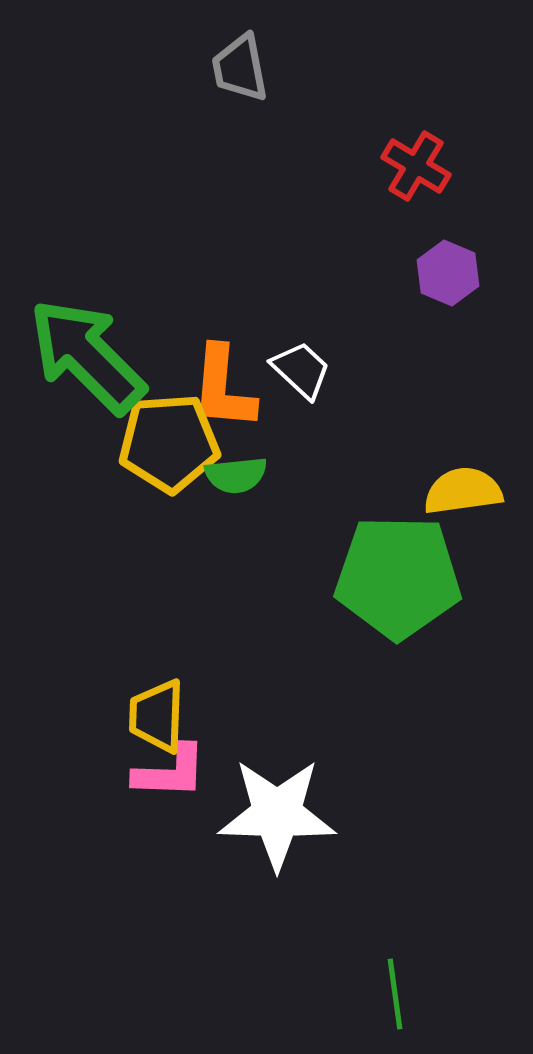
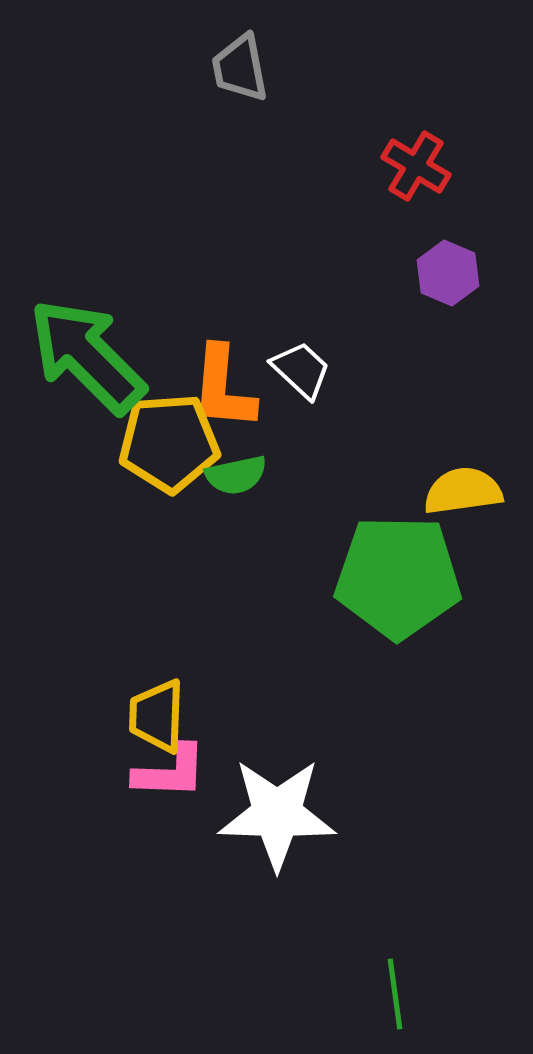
green semicircle: rotated 6 degrees counterclockwise
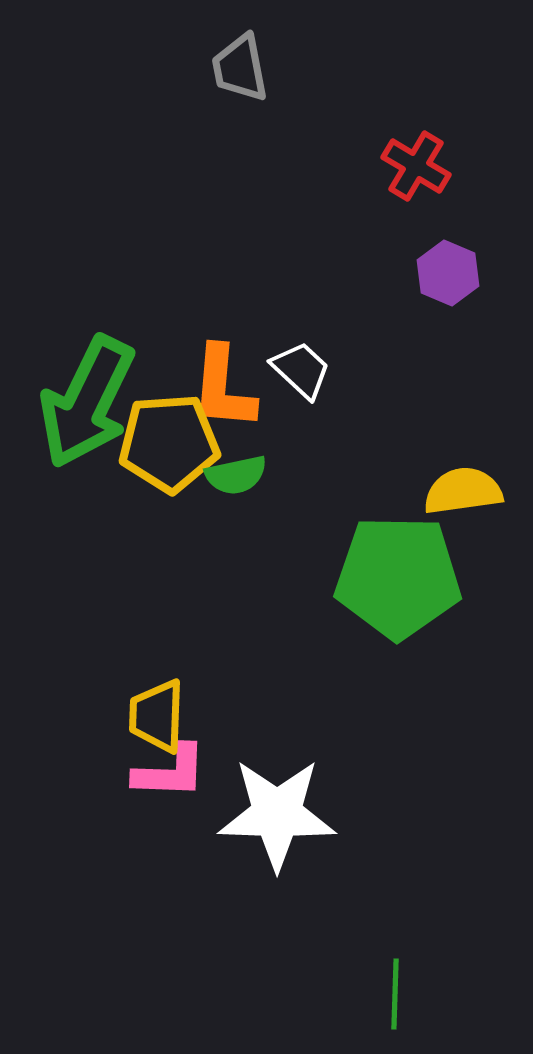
green arrow: moved 46 px down; rotated 109 degrees counterclockwise
green line: rotated 10 degrees clockwise
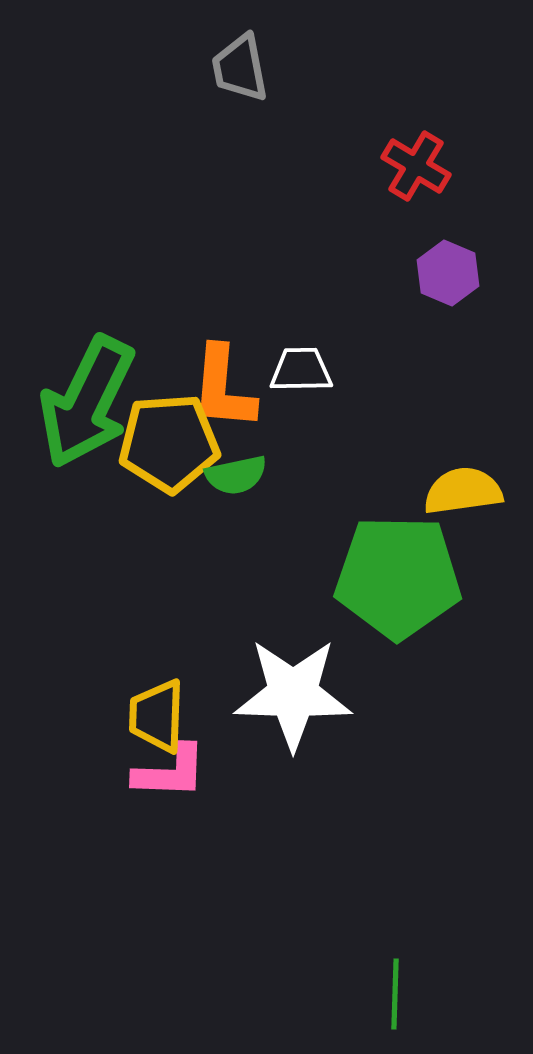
white trapezoid: rotated 44 degrees counterclockwise
white star: moved 16 px right, 120 px up
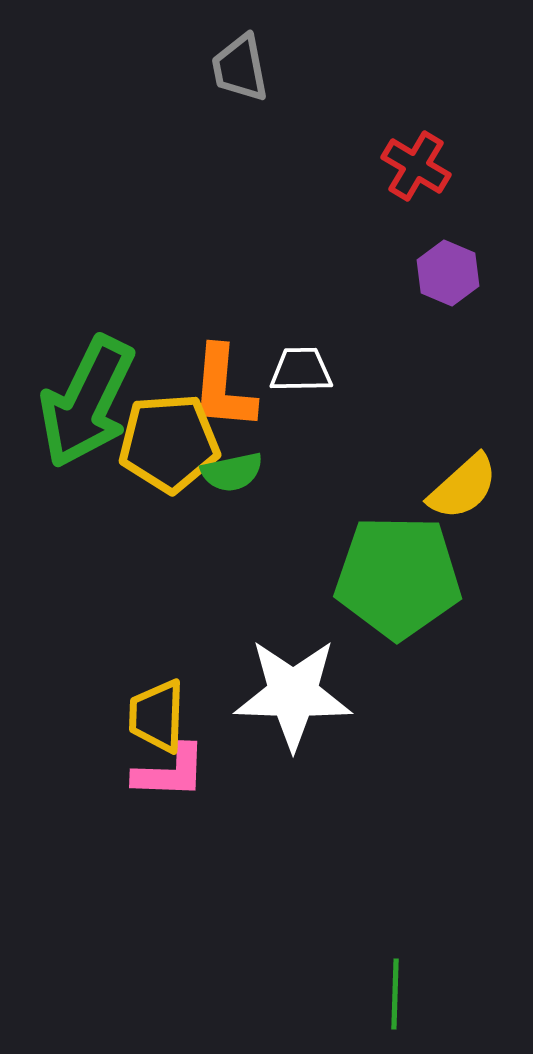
green semicircle: moved 4 px left, 3 px up
yellow semicircle: moved 4 px up; rotated 146 degrees clockwise
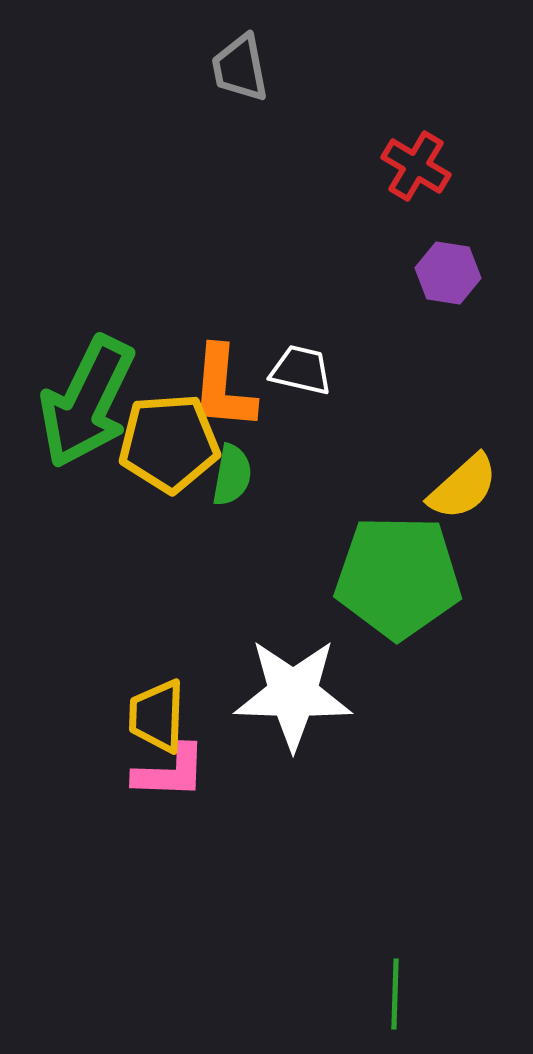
purple hexagon: rotated 14 degrees counterclockwise
white trapezoid: rotated 14 degrees clockwise
green semicircle: moved 3 px down; rotated 68 degrees counterclockwise
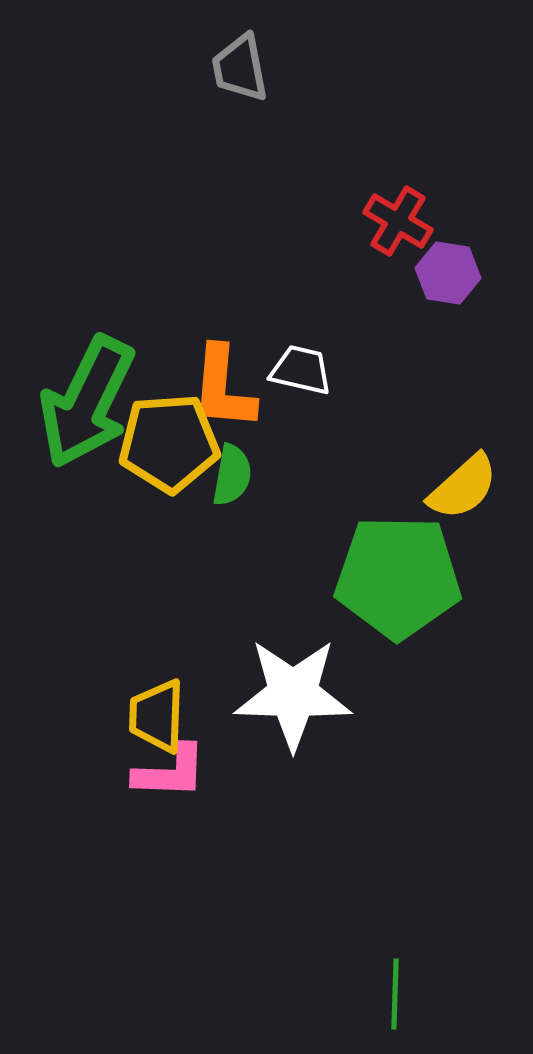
red cross: moved 18 px left, 55 px down
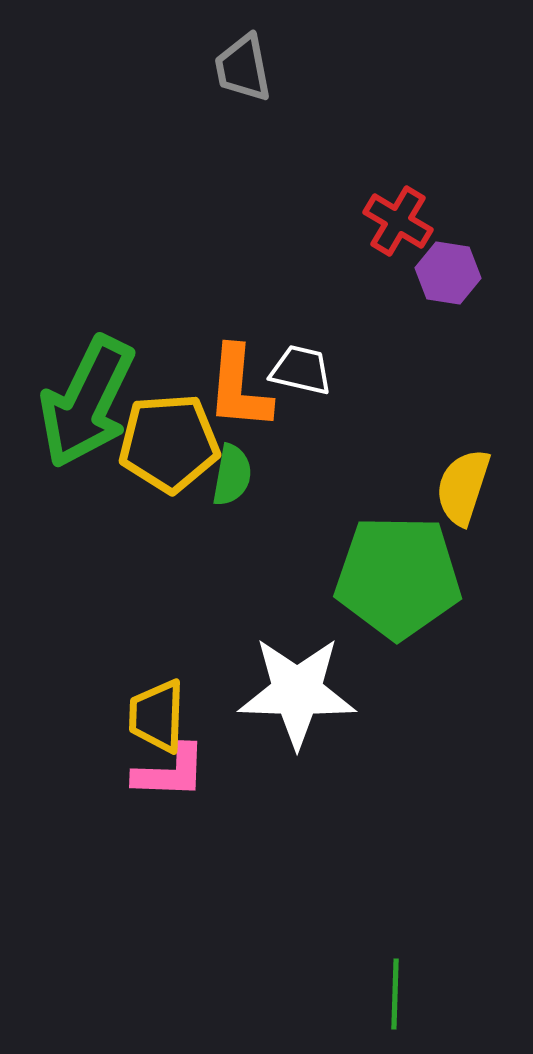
gray trapezoid: moved 3 px right
orange L-shape: moved 16 px right
yellow semicircle: rotated 150 degrees clockwise
white star: moved 4 px right, 2 px up
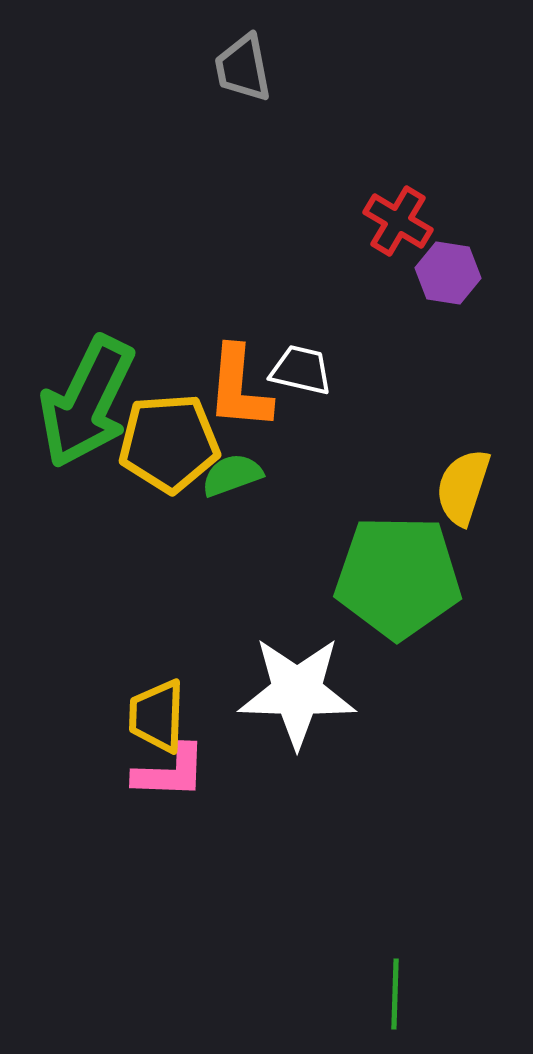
green semicircle: rotated 120 degrees counterclockwise
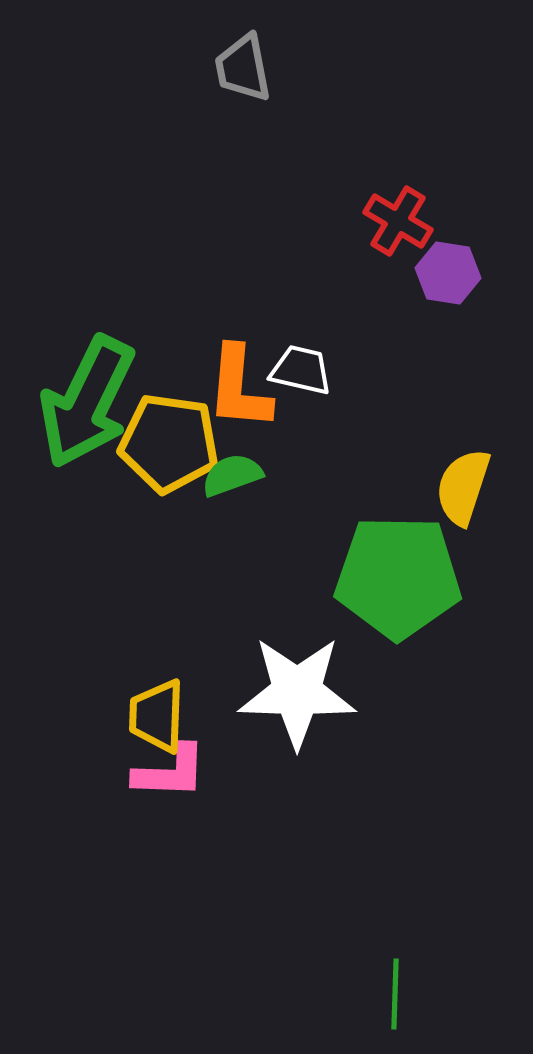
yellow pentagon: rotated 12 degrees clockwise
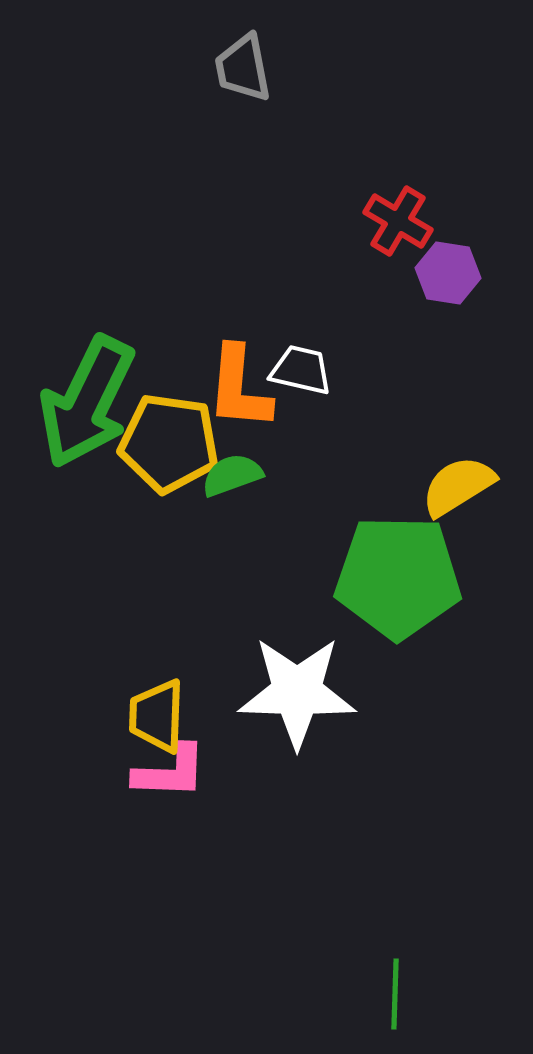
yellow semicircle: moved 5 px left, 1 px up; rotated 40 degrees clockwise
